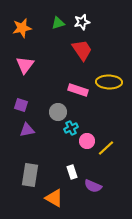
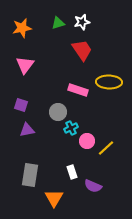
orange triangle: rotated 30 degrees clockwise
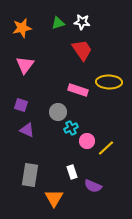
white star: rotated 21 degrees clockwise
purple triangle: rotated 35 degrees clockwise
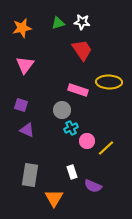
gray circle: moved 4 px right, 2 px up
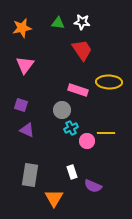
green triangle: rotated 24 degrees clockwise
yellow line: moved 15 px up; rotated 42 degrees clockwise
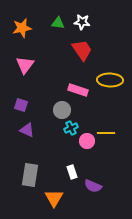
yellow ellipse: moved 1 px right, 2 px up
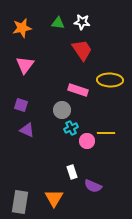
gray rectangle: moved 10 px left, 27 px down
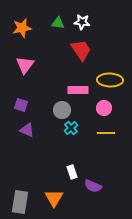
red trapezoid: moved 1 px left
pink rectangle: rotated 18 degrees counterclockwise
cyan cross: rotated 16 degrees counterclockwise
pink circle: moved 17 px right, 33 px up
